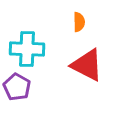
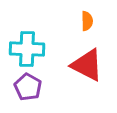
orange semicircle: moved 8 px right, 1 px up
purple pentagon: moved 11 px right
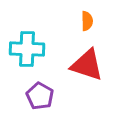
red triangle: rotated 9 degrees counterclockwise
purple pentagon: moved 12 px right, 9 px down
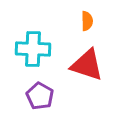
cyan cross: moved 6 px right
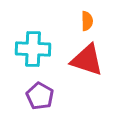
red triangle: moved 5 px up
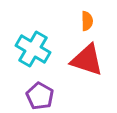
cyan cross: rotated 28 degrees clockwise
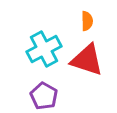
cyan cross: moved 11 px right; rotated 32 degrees clockwise
purple pentagon: moved 4 px right
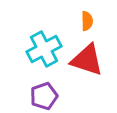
purple pentagon: rotated 24 degrees clockwise
